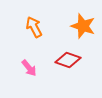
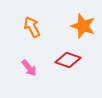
orange arrow: moved 2 px left
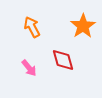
orange star: rotated 20 degrees clockwise
red diamond: moved 5 px left; rotated 55 degrees clockwise
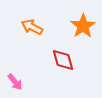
orange arrow: rotated 35 degrees counterclockwise
pink arrow: moved 14 px left, 14 px down
